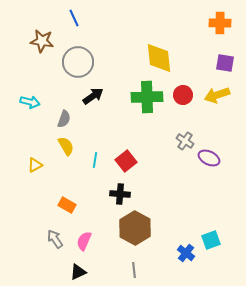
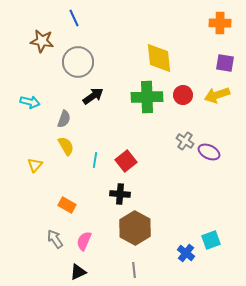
purple ellipse: moved 6 px up
yellow triangle: rotated 21 degrees counterclockwise
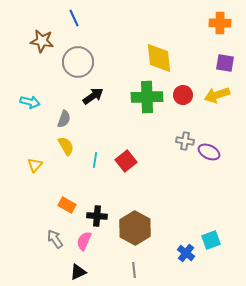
gray cross: rotated 24 degrees counterclockwise
black cross: moved 23 px left, 22 px down
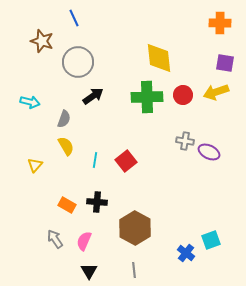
brown star: rotated 10 degrees clockwise
yellow arrow: moved 1 px left, 3 px up
black cross: moved 14 px up
black triangle: moved 11 px right, 1 px up; rotated 36 degrees counterclockwise
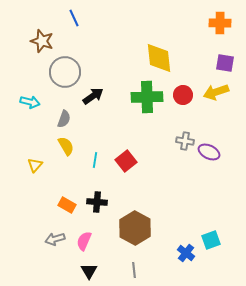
gray circle: moved 13 px left, 10 px down
gray arrow: rotated 72 degrees counterclockwise
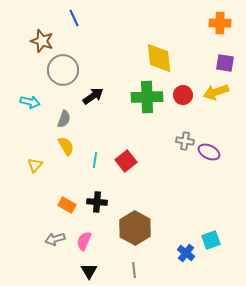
gray circle: moved 2 px left, 2 px up
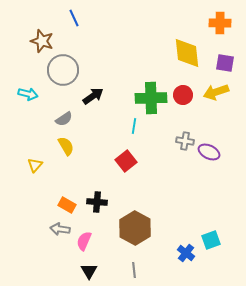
yellow diamond: moved 28 px right, 5 px up
green cross: moved 4 px right, 1 px down
cyan arrow: moved 2 px left, 8 px up
gray semicircle: rotated 36 degrees clockwise
cyan line: moved 39 px right, 34 px up
gray arrow: moved 5 px right, 10 px up; rotated 24 degrees clockwise
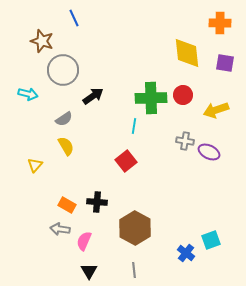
yellow arrow: moved 18 px down
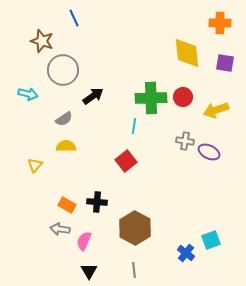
red circle: moved 2 px down
yellow semicircle: rotated 60 degrees counterclockwise
